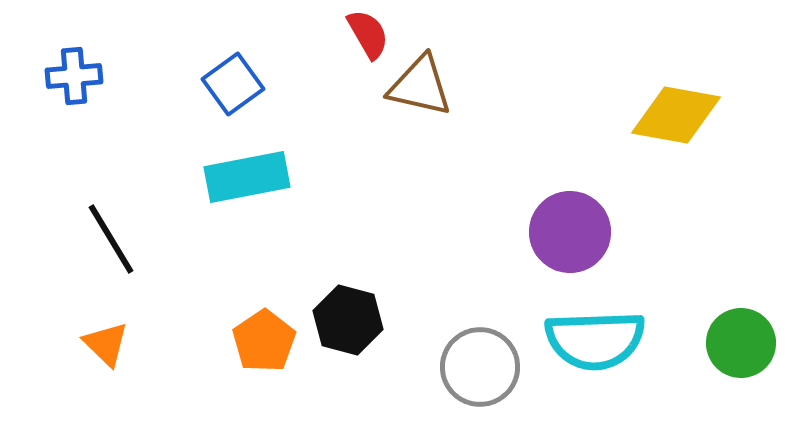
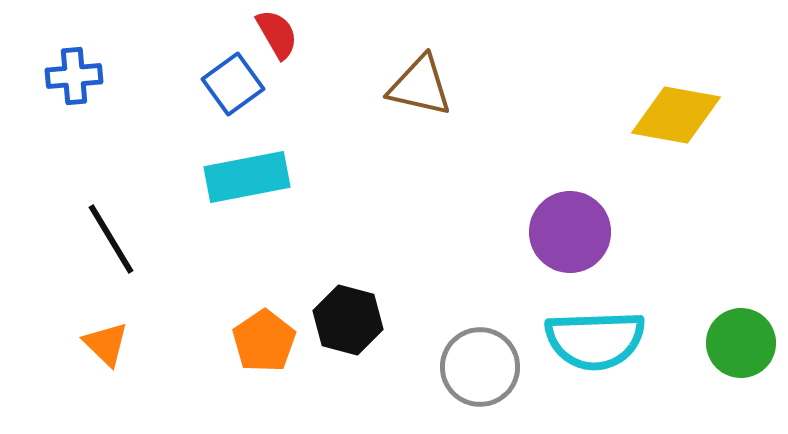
red semicircle: moved 91 px left
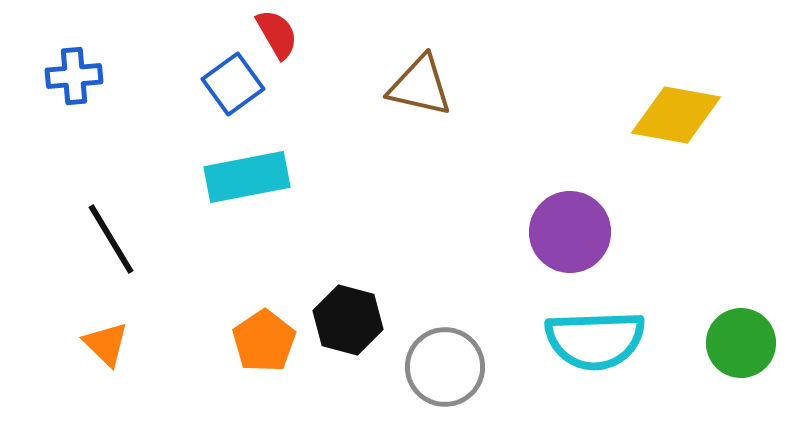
gray circle: moved 35 px left
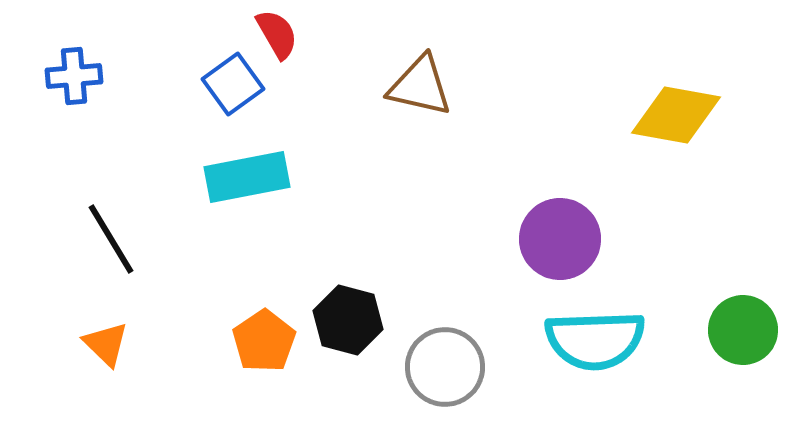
purple circle: moved 10 px left, 7 px down
green circle: moved 2 px right, 13 px up
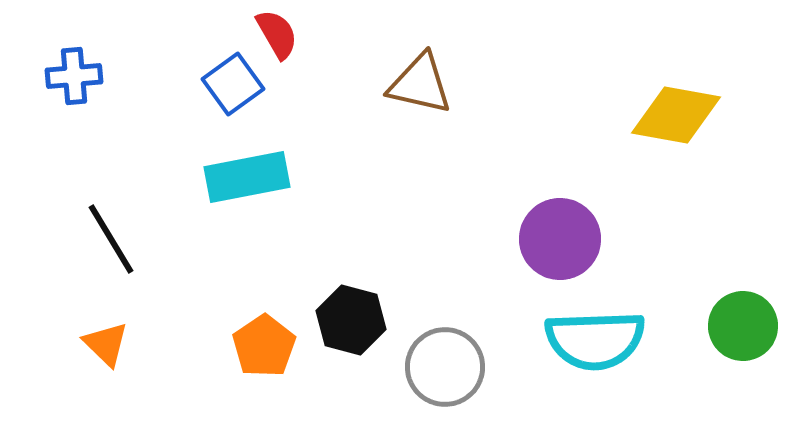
brown triangle: moved 2 px up
black hexagon: moved 3 px right
green circle: moved 4 px up
orange pentagon: moved 5 px down
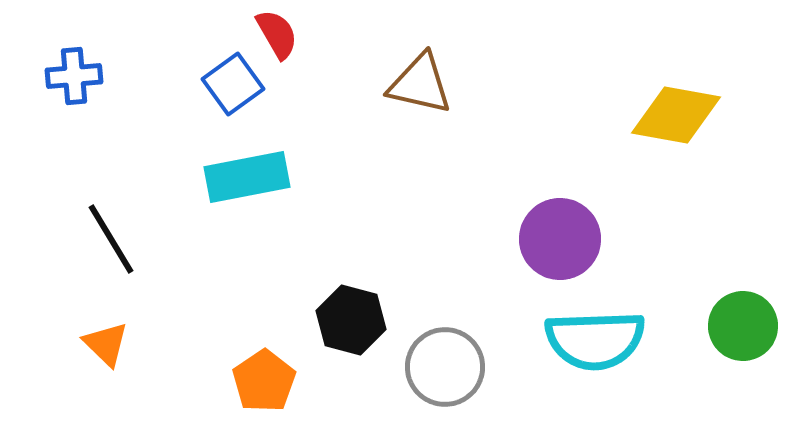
orange pentagon: moved 35 px down
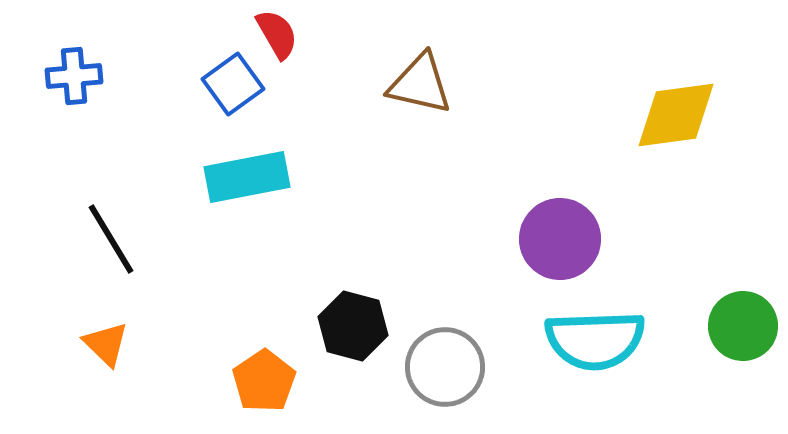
yellow diamond: rotated 18 degrees counterclockwise
black hexagon: moved 2 px right, 6 px down
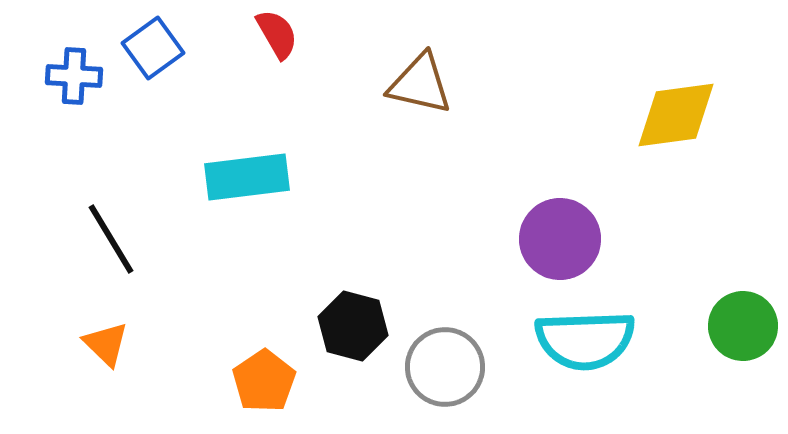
blue cross: rotated 8 degrees clockwise
blue square: moved 80 px left, 36 px up
cyan rectangle: rotated 4 degrees clockwise
cyan semicircle: moved 10 px left
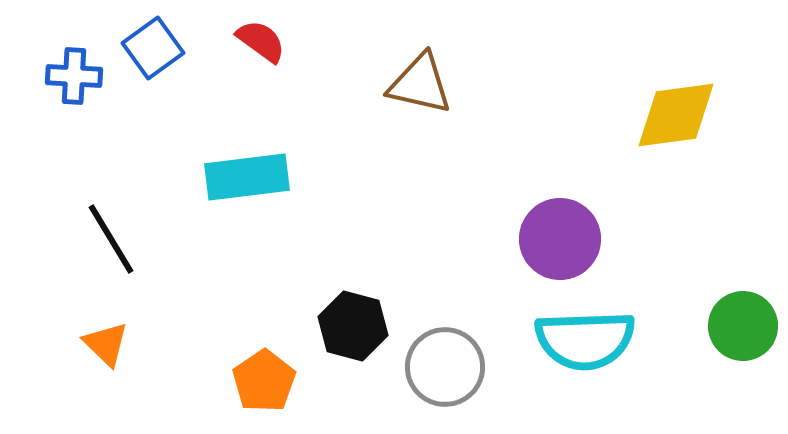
red semicircle: moved 16 px left, 7 px down; rotated 24 degrees counterclockwise
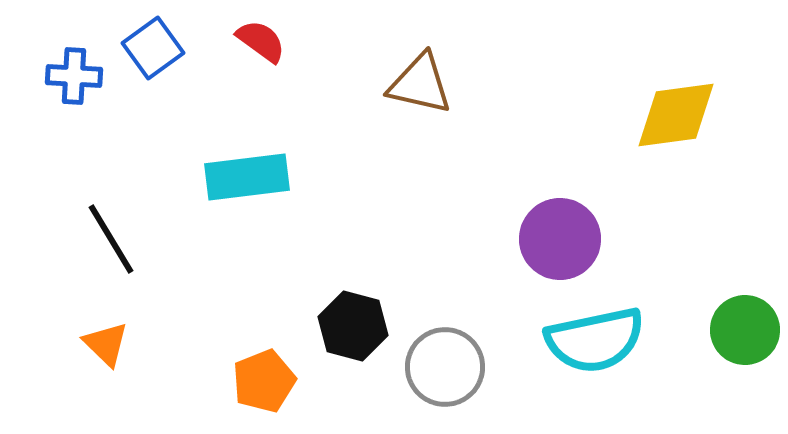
green circle: moved 2 px right, 4 px down
cyan semicircle: moved 10 px right; rotated 10 degrees counterclockwise
orange pentagon: rotated 12 degrees clockwise
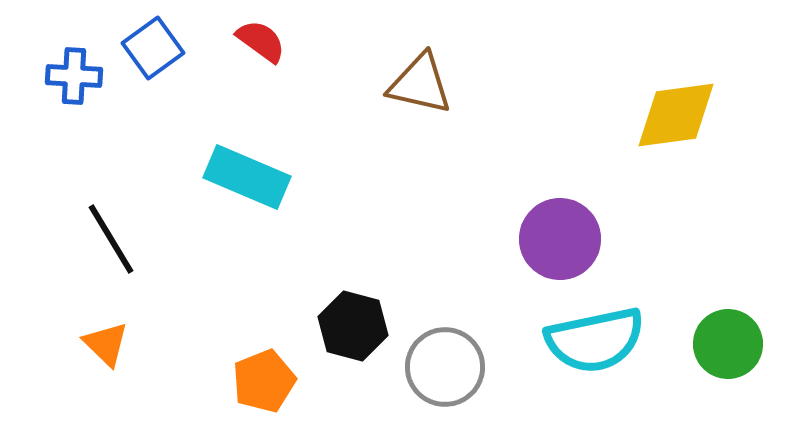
cyan rectangle: rotated 30 degrees clockwise
green circle: moved 17 px left, 14 px down
